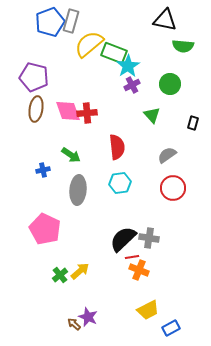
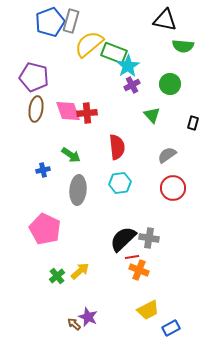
green cross: moved 3 px left, 1 px down
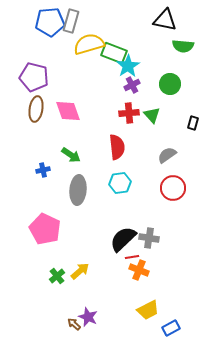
blue pentagon: rotated 16 degrees clockwise
yellow semicircle: rotated 24 degrees clockwise
red cross: moved 42 px right
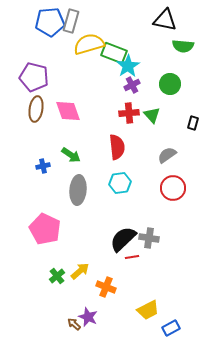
blue cross: moved 4 px up
orange cross: moved 33 px left, 17 px down
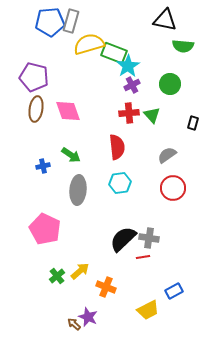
red line: moved 11 px right
blue rectangle: moved 3 px right, 37 px up
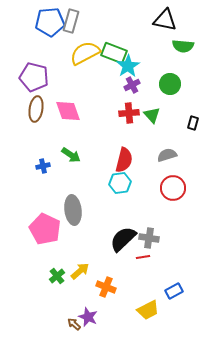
yellow semicircle: moved 4 px left, 9 px down; rotated 12 degrees counterclockwise
red semicircle: moved 7 px right, 13 px down; rotated 20 degrees clockwise
gray semicircle: rotated 18 degrees clockwise
gray ellipse: moved 5 px left, 20 px down; rotated 12 degrees counterclockwise
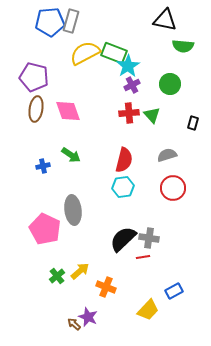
cyan hexagon: moved 3 px right, 4 px down
yellow trapezoid: rotated 20 degrees counterclockwise
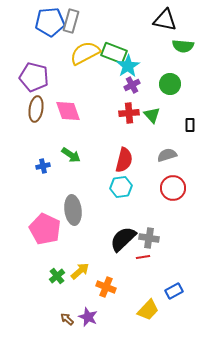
black rectangle: moved 3 px left, 2 px down; rotated 16 degrees counterclockwise
cyan hexagon: moved 2 px left
brown arrow: moved 7 px left, 5 px up
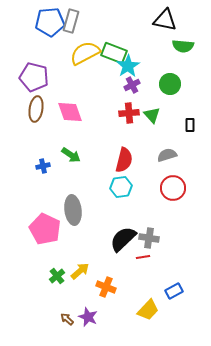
pink diamond: moved 2 px right, 1 px down
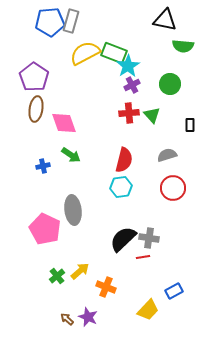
purple pentagon: rotated 20 degrees clockwise
pink diamond: moved 6 px left, 11 px down
